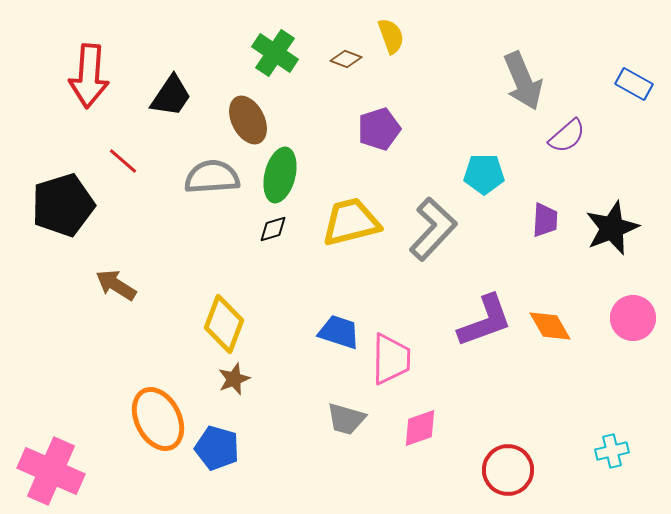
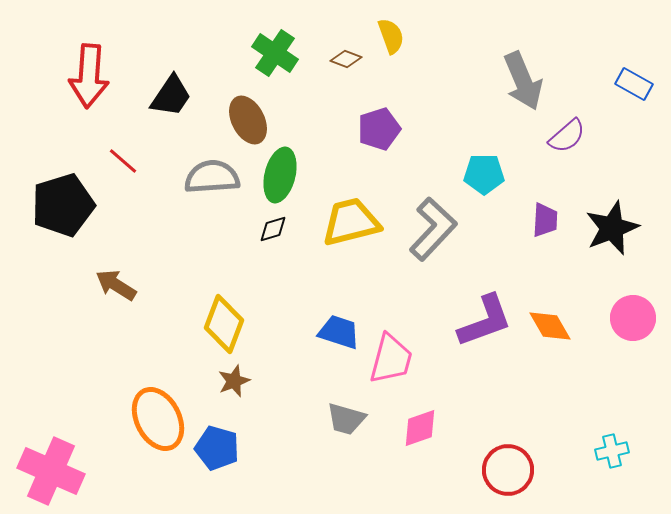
pink trapezoid: rotated 14 degrees clockwise
brown star: moved 2 px down
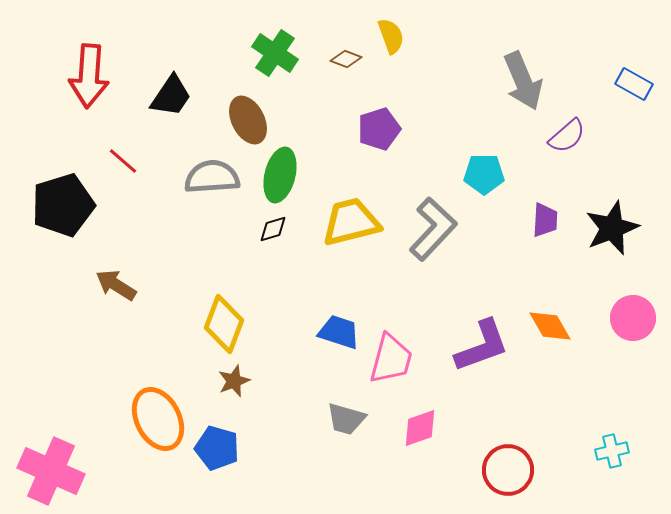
purple L-shape: moved 3 px left, 25 px down
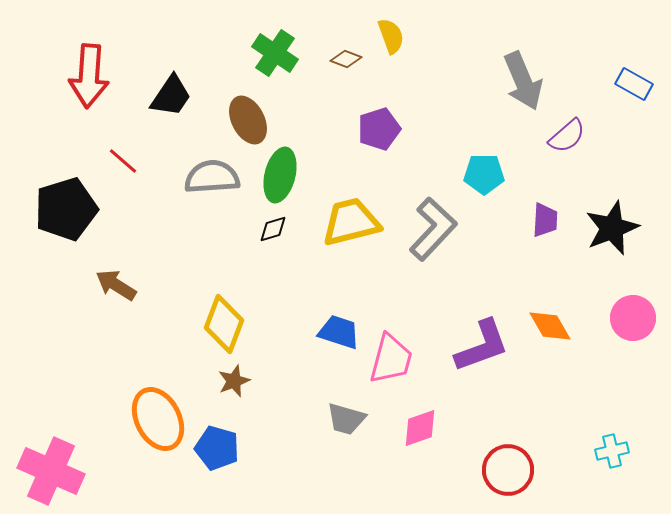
black pentagon: moved 3 px right, 4 px down
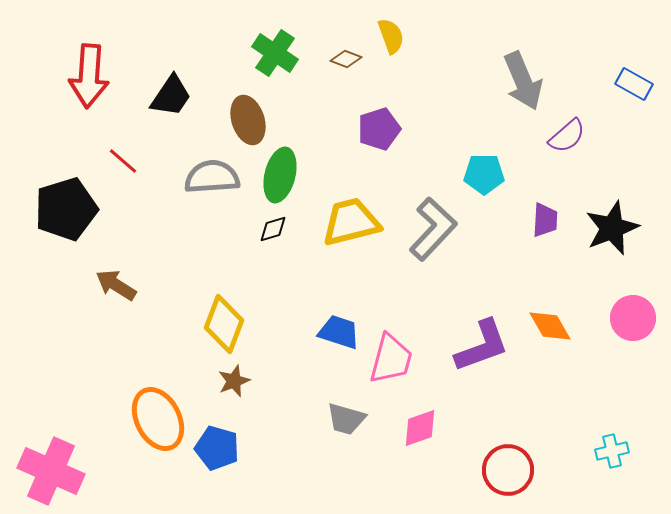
brown ellipse: rotated 9 degrees clockwise
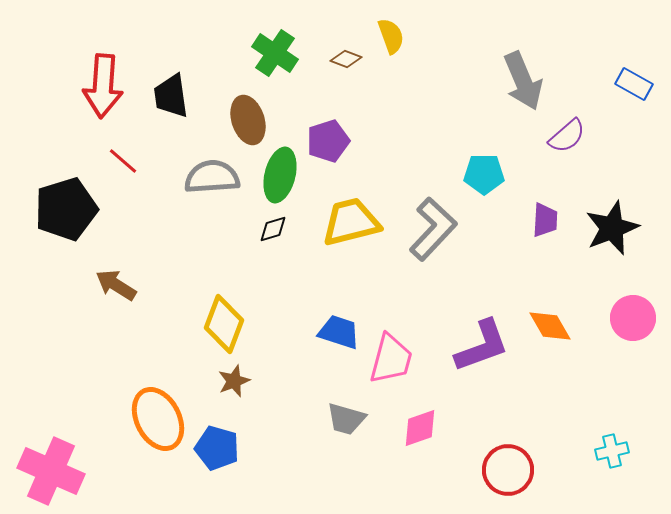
red arrow: moved 14 px right, 10 px down
black trapezoid: rotated 138 degrees clockwise
purple pentagon: moved 51 px left, 12 px down
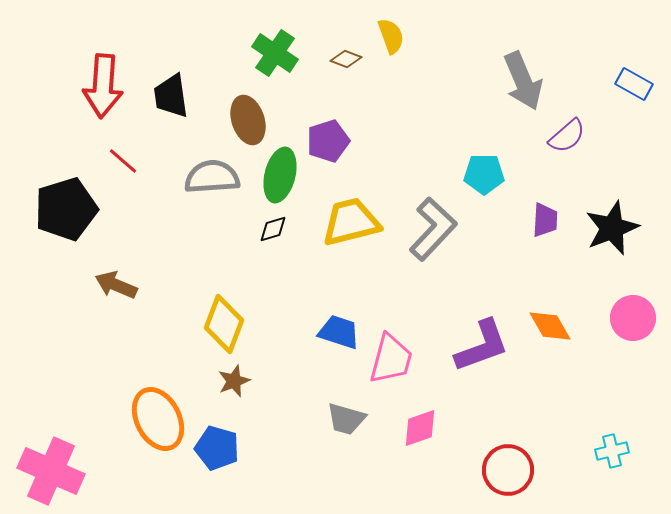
brown arrow: rotated 9 degrees counterclockwise
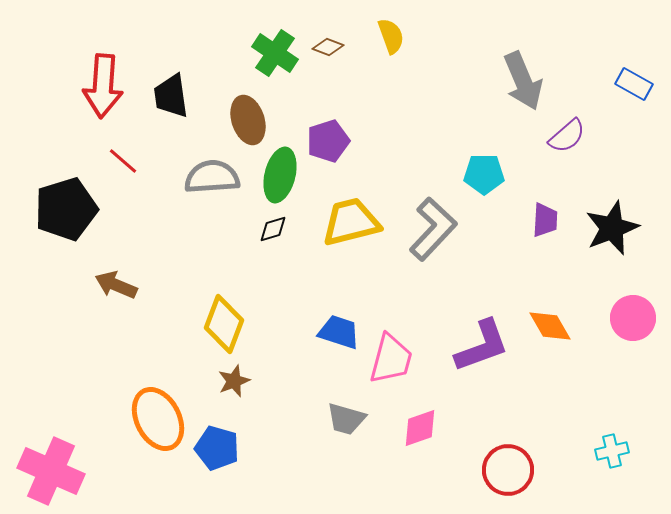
brown diamond: moved 18 px left, 12 px up
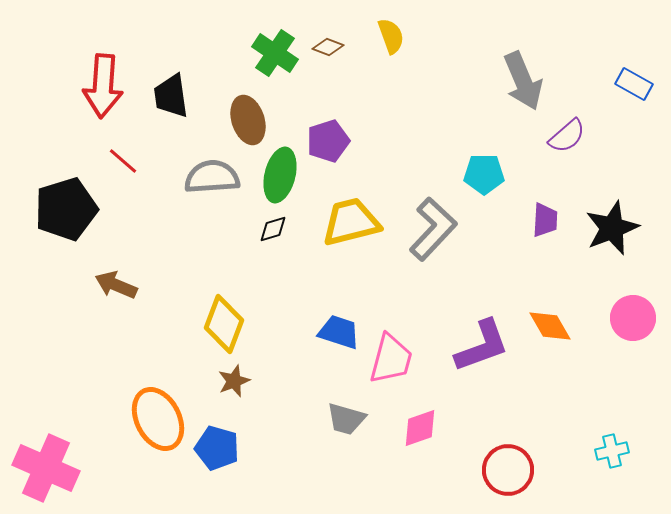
pink cross: moved 5 px left, 3 px up
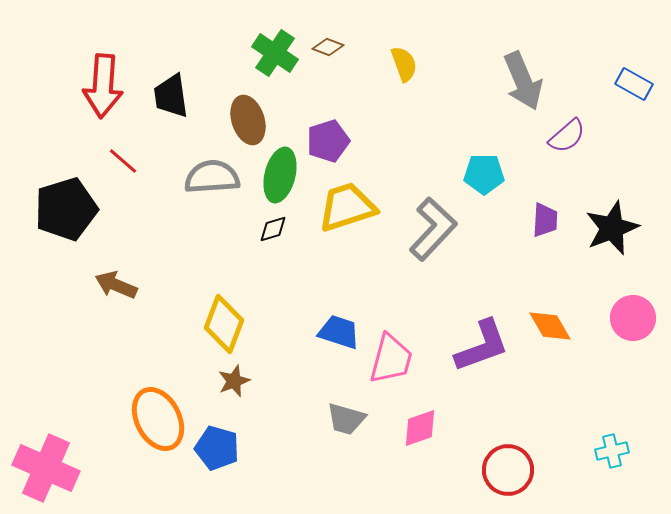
yellow semicircle: moved 13 px right, 28 px down
yellow trapezoid: moved 4 px left, 15 px up; rotated 4 degrees counterclockwise
